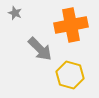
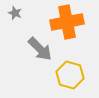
orange cross: moved 4 px left, 3 px up
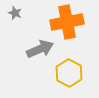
gray arrow: rotated 68 degrees counterclockwise
yellow hexagon: moved 1 px left, 2 px up; rotated 12 degrees clockwise
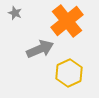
orange cross: moved 1 px up; rotated 28 degrees counterclockwise
yellow hexagon: rotated 8 degrees clockwise
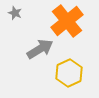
gray arrow: rotated 8 degrees counterclockwise
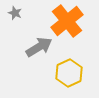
gray arrow: moved 1 px left, 2 px up
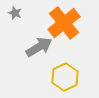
orange cross: moved 3 px left, 2 px down
yellow hexagon: moved 4 px left, 4 px down
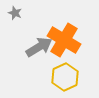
orange cross: moved 17 px down; rotated 20 degrees counterclockwise
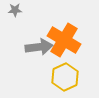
gray star: moved 3 px up; rotated 24 degrees counterclockwise
gray arrow: rotated 24 degrees clockwise
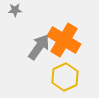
gray arrow: rotated 48 degrees counterclockwise
